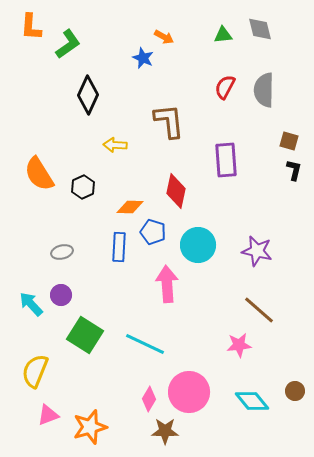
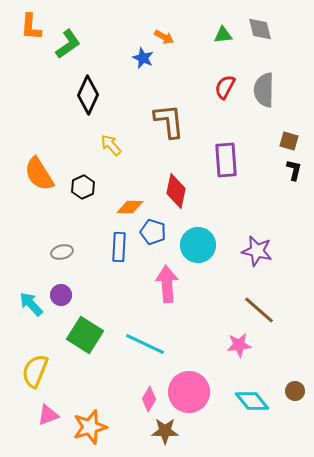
yellow arrow: moved 4 px left; rotated 45 degrees clockwise
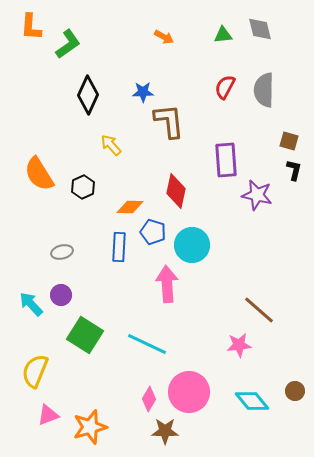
blue star: moved 34 px down; rotated 25 degrees counterclockwise
cyan circle: moved 6 px left
purple star: moved 56 px up
cyan line: moved 2 px right
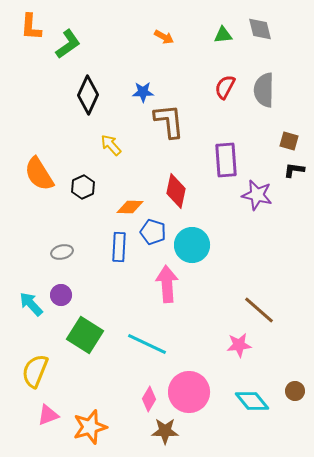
black L-shape: rotated 95 degrees counterclockwise
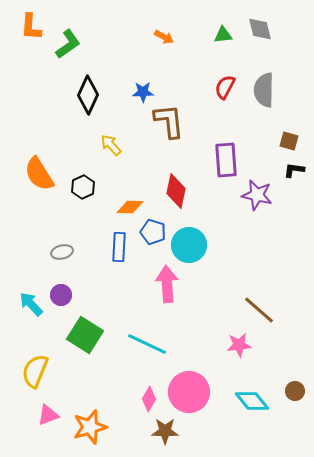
cyan circle: moved 3 px left
